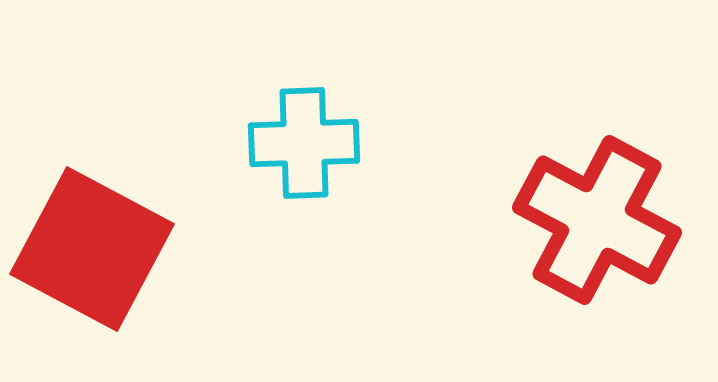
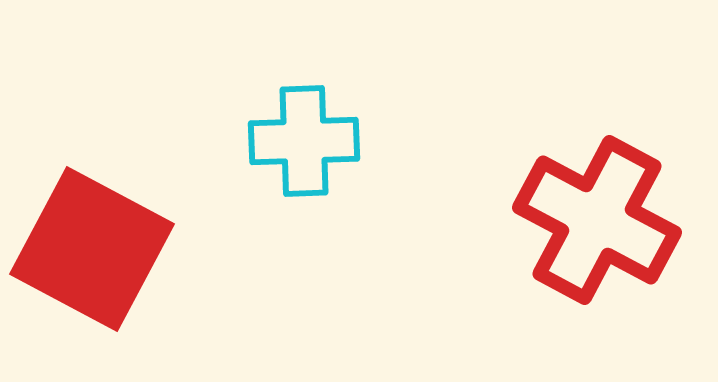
cyan cross: moved 2 px up
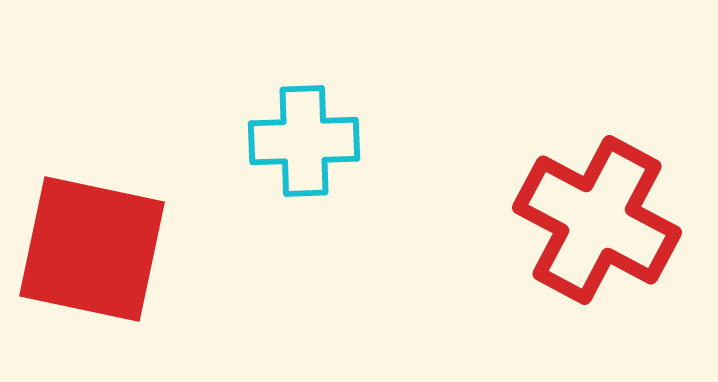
red square: rotated 16 degrees counterclockwise
